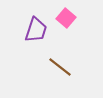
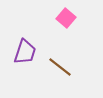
purple trapezoid: moved 11 px left, 22 px down
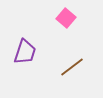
brown line: moved 12 px right; rotated 75 degrees counterclockwise
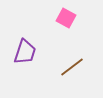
pink square: rotated 12 degrees counterclockwise
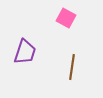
brown line: rotated 45 degrees counterclockwise
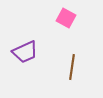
purple trapezoid: rotated 48 degrees clockwise
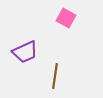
brown line: moved 17 px left, 9 px down
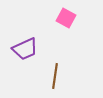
purple trapezoid: moved 3 px up
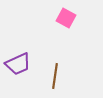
purple trapezoid: moved 7 px left, 15 px down
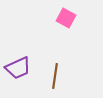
purple trapezoid: moved 4 px down
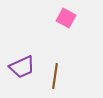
purple trapezoid: moved 4 px right, 1 px up
